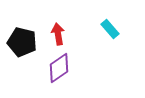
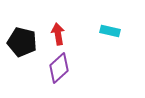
cyan rectangle: moved 2 px down; rotated 36 degrees counterclockwise
purple diamond: rotated 8 degrees counterclockwise
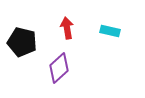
red arrow: moved 9 px right, 6 px up
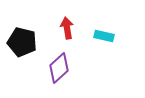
cyan rectangle: moved 6 px left, 5 px down
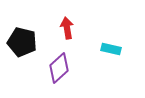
cyan rectangle: moved 7 px right, 13 px down
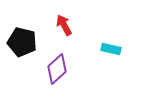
red arrow: moved 3 px left, 3 px up; rotated 20 degrees counterclockwise
purple diamond: moved 2 px left, 1 px down
